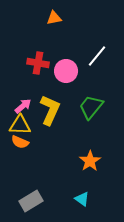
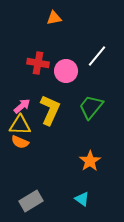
pink arrow: moved 1 px left
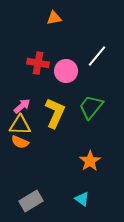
yellow L-shape: moved 5 px right, 3 px down
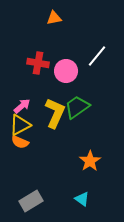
green trapezoid: moved 14 px left; rotated 16 degrees clockwise
yellow triangle: rotated 30 degrees counterclockwise
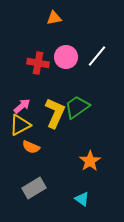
pink circle: moved 14 px up
orange semicircle: moved 11 px right, 5 px down
gray rectangle: moved 3 px right, 13 px up
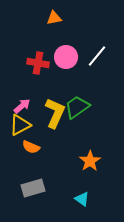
gray rectangle: moved 1 px left; rotated 15 degrees clockwise
